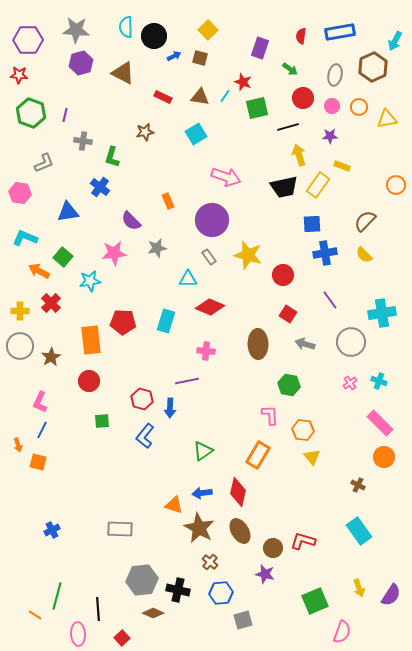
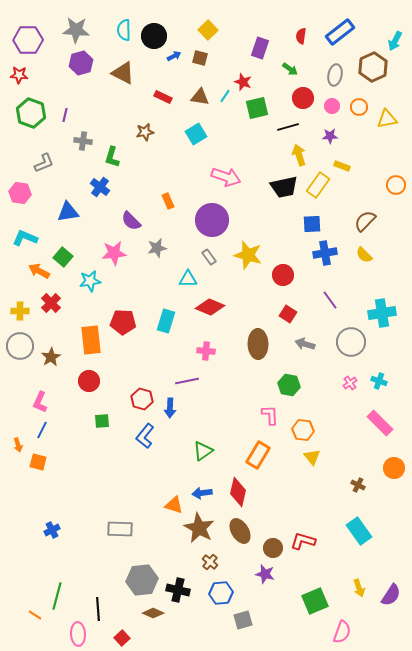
cyan semicircle at (126, 27): moved 2 px left, 3 px down
blue rectangle at (340, 32): rotated 28 degrees counterclockwise
orange circle at (384, 457): moved 10 px right, 11 px down
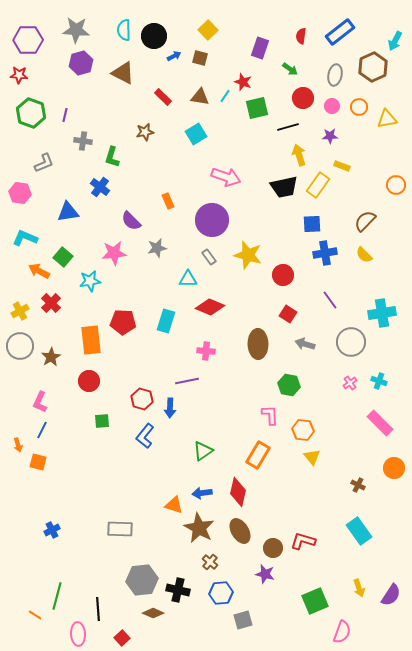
red rectangle at (163, 97): rotated 18 degrees clockwise
yellow cross at (20, 311): rotated 30 degrees counterclockwise
